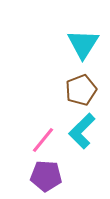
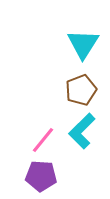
purple pentagon: moved 5 px left
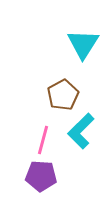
brown pentagon: moved 18 px left, 5 px down; rotated 8 degrees counterclockwise
cyan L-shape: moved 1 px left
pink line: rotated 24 degrees counterclockwise
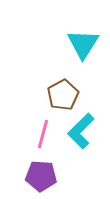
pink line: moved 6 px up
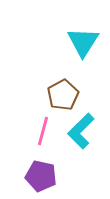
cyan triangle: moved 2 px up
pink line: moved 3 px up
purple pentagon: rotated 8 degrees clockwise
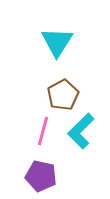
cyan triangle: moved 26 px left
